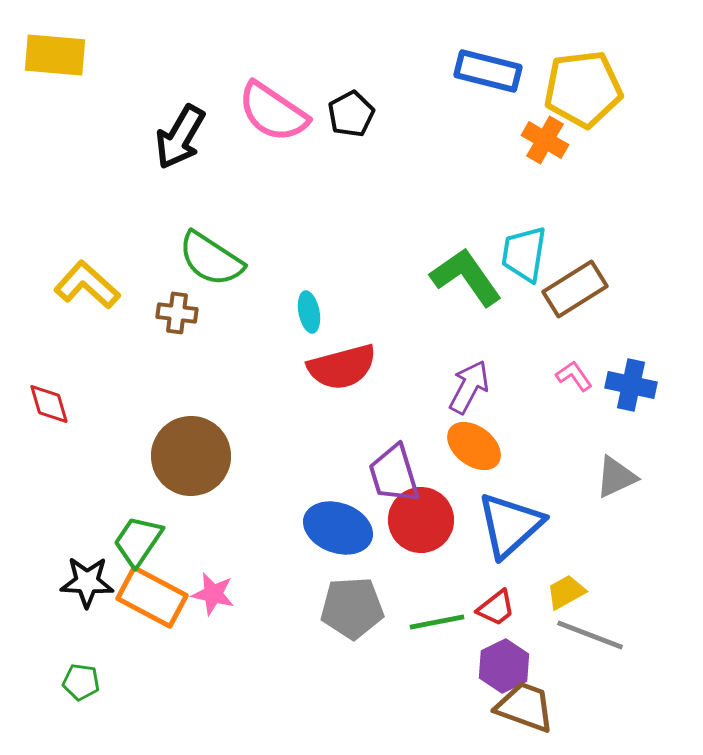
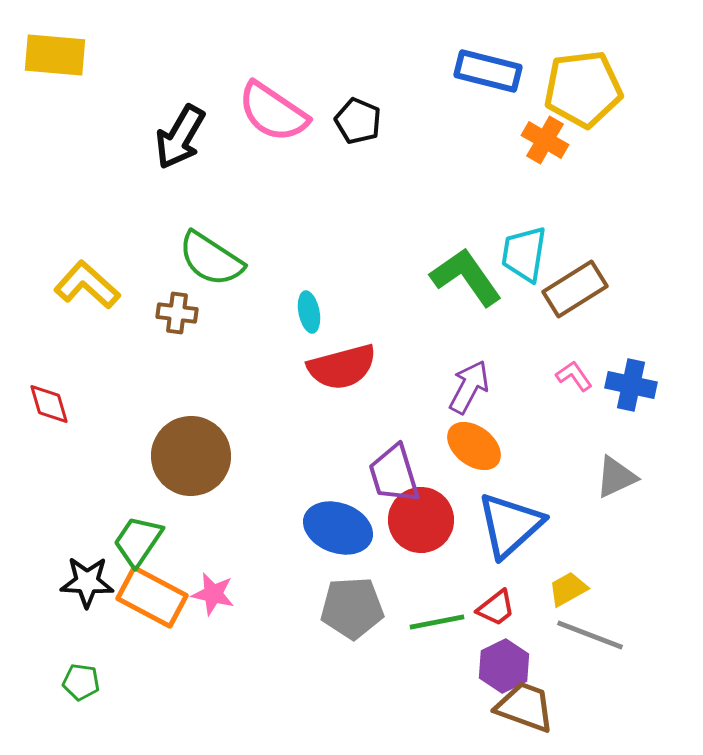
black pentagon: moved 7 px right, 7 px down; rotated 21 degrees counterclockwise
yellow trapezoid: moved 2 px right, 3 px up
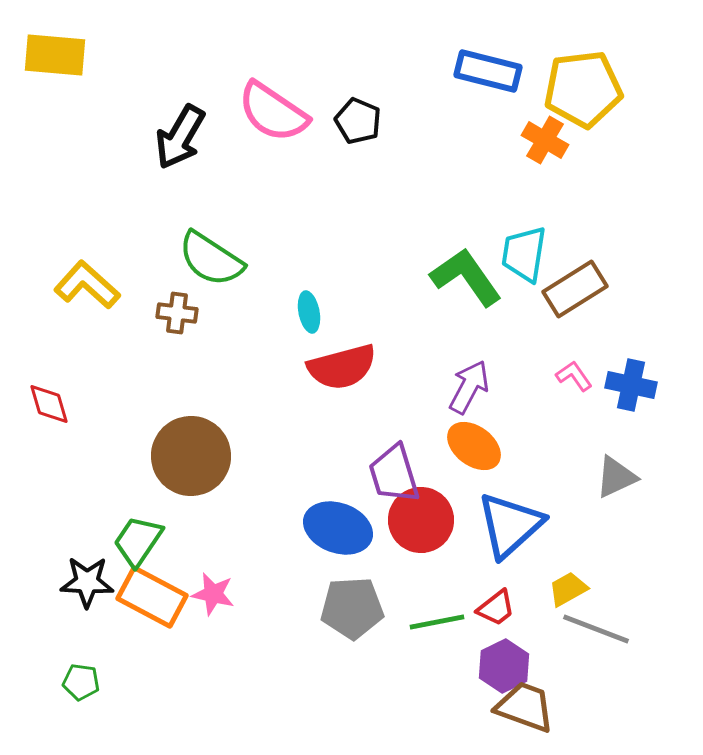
gray line: moved 6 px right, 6 px up
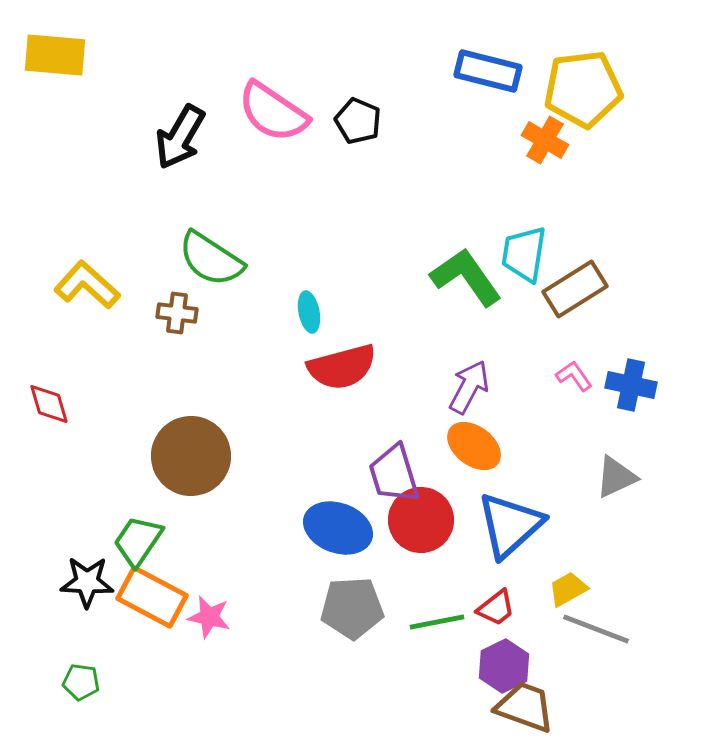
pink star: moved 4 px left, 23 px down
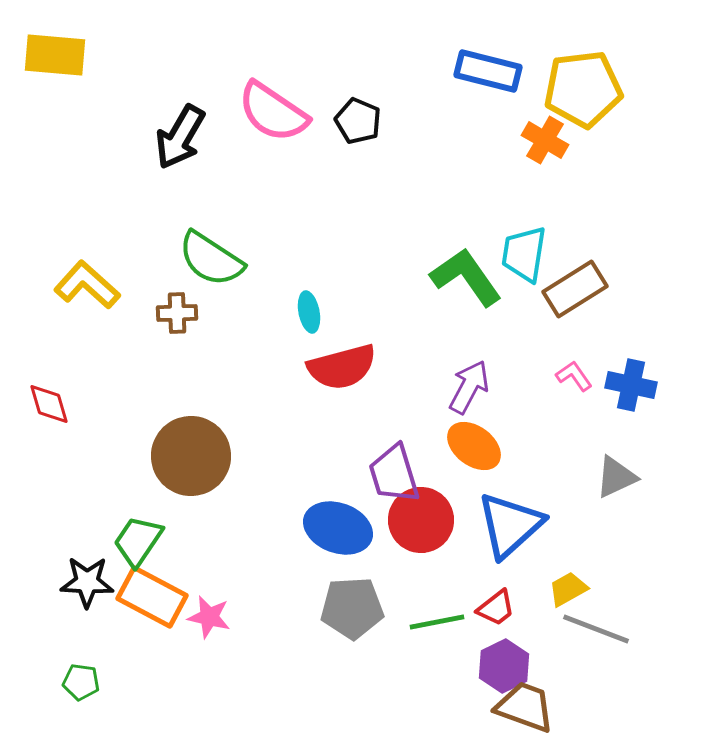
brown cross: rotated 9 degrees counterclockwise
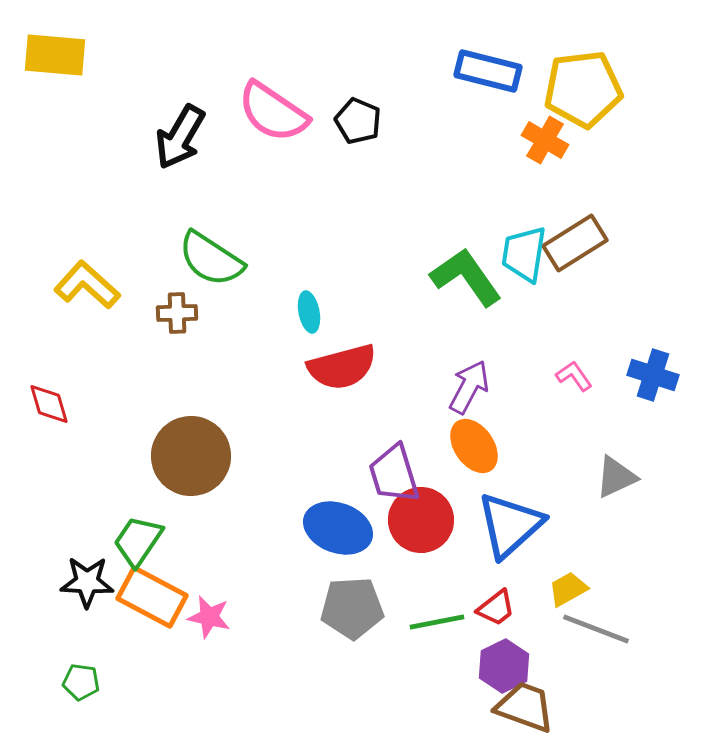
brown rectangle: moved 46 px up
blue cross: moved 22 px right, 10 px up; rotated 6 degrees clockwise
orange ellipse: rotated 18 degrees clockwise
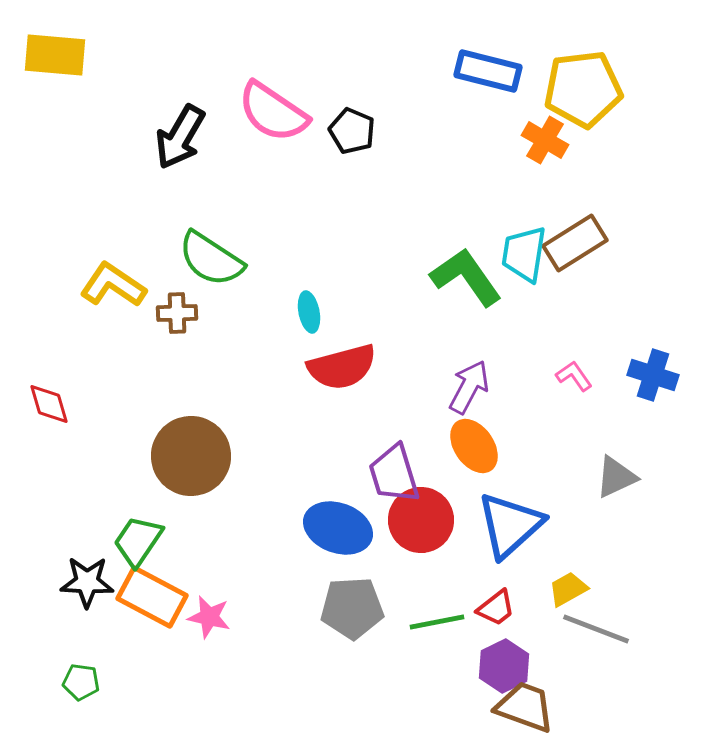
black pentagon: moved 6 px left, 10 px down
yellow L-shape: moved 26 px right; rotated 8 degrees counterclockwise
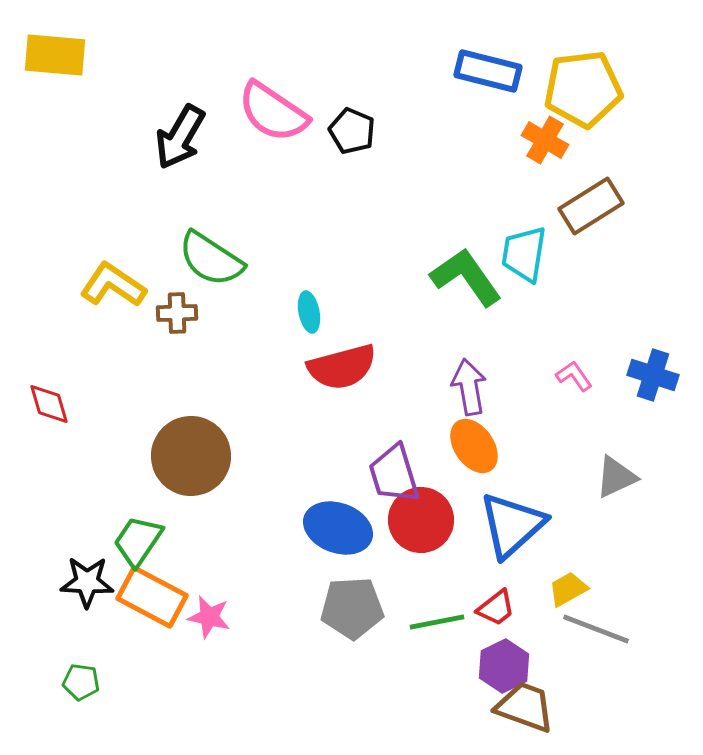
brown rectangle: moved 16 px right, 37 px up
purple arrow: rotated 38 degrees counterclockwise
blue triangle: moved 2 px right
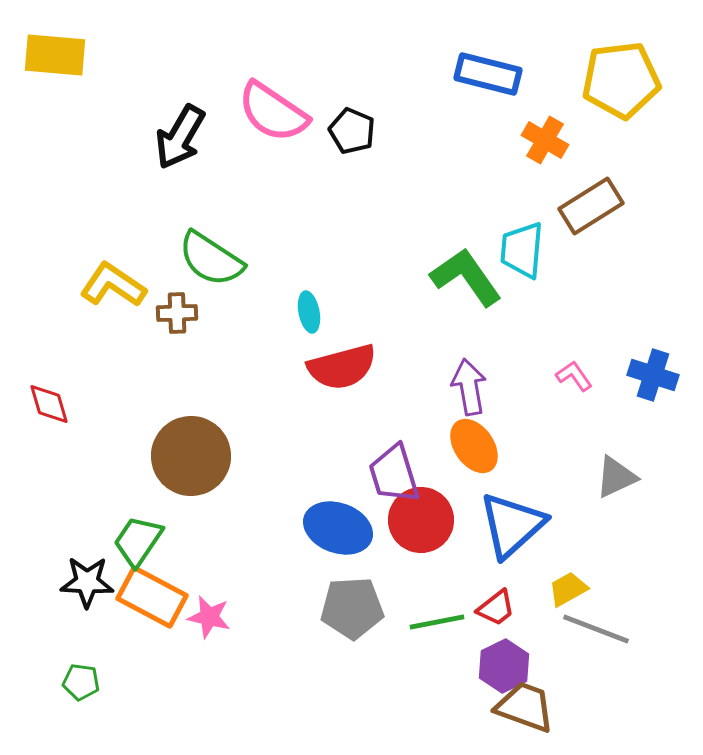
blue rectangle: moved 3 px down
yellow pentagon: moved 38 px right, 9 px up
cyan trapezoid: moved 2 px left, 4 px up; rotated 4 degrees counterclockwise
